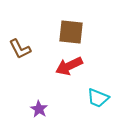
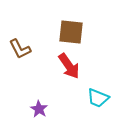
red arrow: rotated 100 degrees counterclockwise
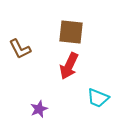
red arrow: rotated 60 degrees clockwise
purple star: rotated 18 degrees clockwise
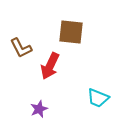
brown L-shape: moved 1 px right, 1 px up
red arrow: moved 19 px left
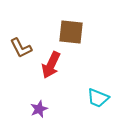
red arrow: moved 1 px right, 1 px up
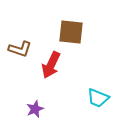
brown L-shape: moved 1 px left, 1 px down; rotated 45 degrees counterclockwise
purple star: moved 4 px left
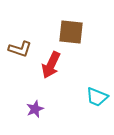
cyan trapezoid: moved 1 px left, 1 px up
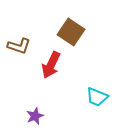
brown square: rotated 28 degrees clockwise
brown L-shape: moved 1 px left, 3 px up
purple star: moved 7 px down
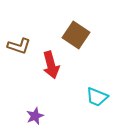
brown square: moved 5 px right, 3 px down
red arrow: rotated 40 degrees counterclockwise
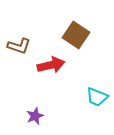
red arrow: rotated 88 degrees counterclockwise
